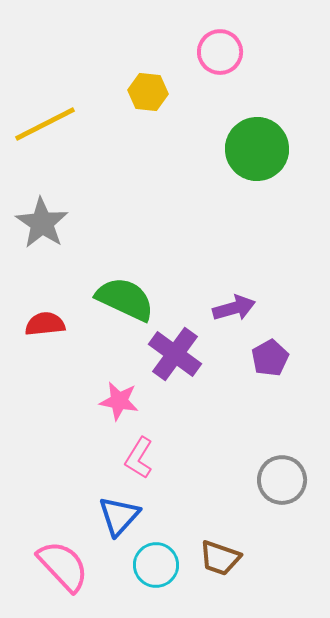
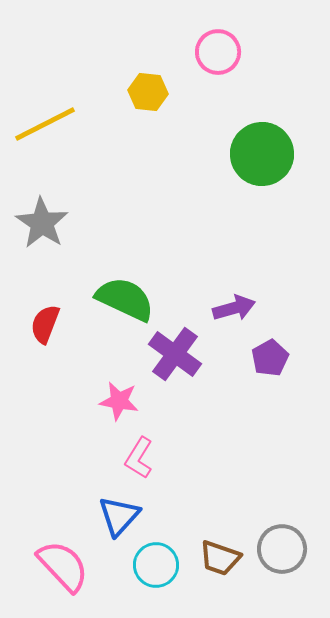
pink circle: moved 2 px left
green circle: moved 5 px right, 5 px down
red semicircle: rotated 63 degrees counterclockwise
gray circle: moved 69 px down
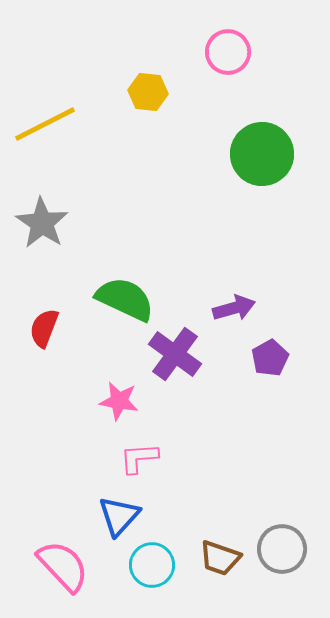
pink circle: moved 10 px right
red semicircle: moved 1 px left, 4 px down
pink L-shape: rotated 54 degrees clockwise
cyan circle: moved 4 px left
